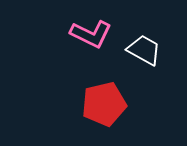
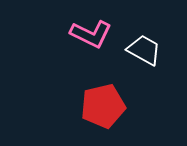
red pentagon: moved 1 px left, 2 px down
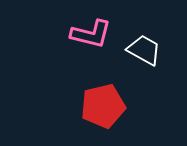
pink L-shape: rotated 12 degrees counterclockwise
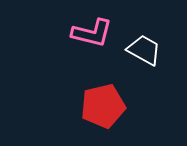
pink L-shape: moved 1 px right, 1 px up
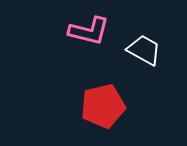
pink L-shape: moved 3 px left, 2 px up
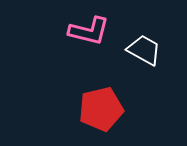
red pentagon: moved 2 px left, 3 px down
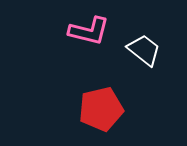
white trapezoid: rotated 9 degrees clockwise
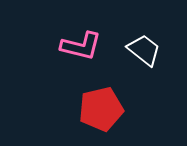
pink L-shape: moved 8 px left, 15 px down
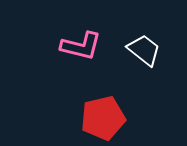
red pentagon: moved 2 px right, 9 px down
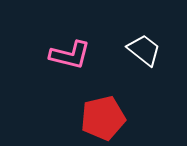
pink L-shape: moved 11 px left, 9 px down
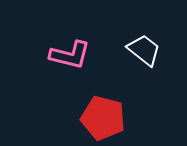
red pentagon: rotated 27 degrees clockwise
